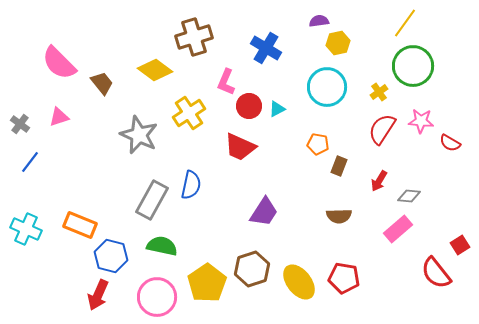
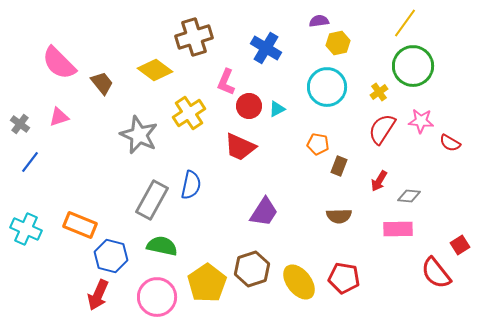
pink rectangle at (398, 229): rotated 40 degrees clockwise
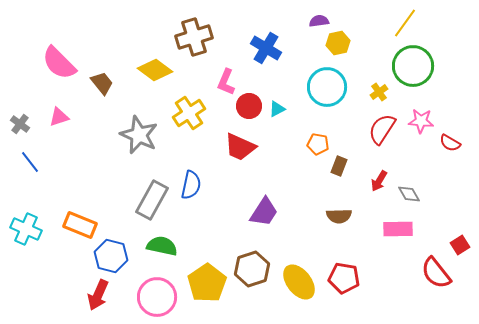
blue line at (30, 162): rotated 75 degrees counterclockwise
gray diamond at (409, 196): moved 2 px up; rotated 55 degrees clockwise
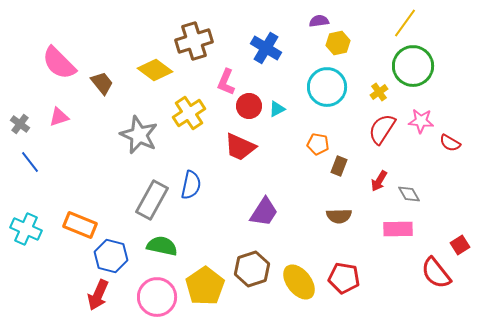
brown cross at (194, 37): moved 4 px down
yellow pentagon at (207, 283): moved 2 px left, 3 px down
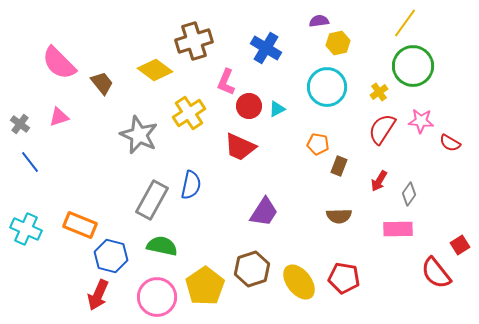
gray diamond at (409, 194): rotated 65 degrees clockwise
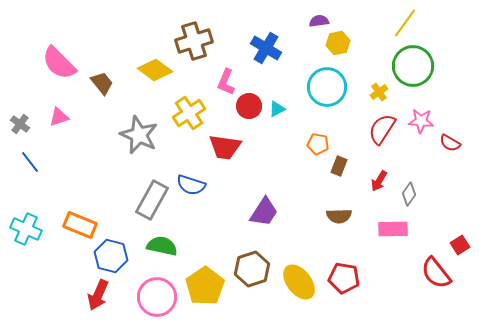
red trapezoid at (240, 147): moved 15 px left; rotated 16 degrees counterclockwise
blue semicircle at (191, 185): rotated 96 degrees clockwise
pink rectangle at (398, 229): moved 5 px left
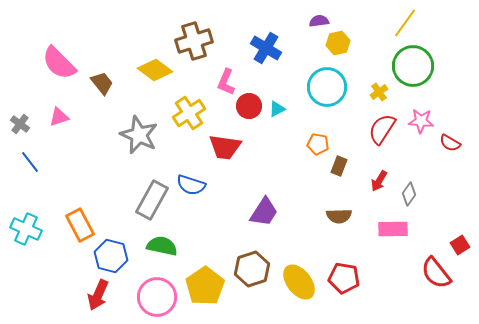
orange rectangle at (80, 225): rotated 40 degrees clockwise
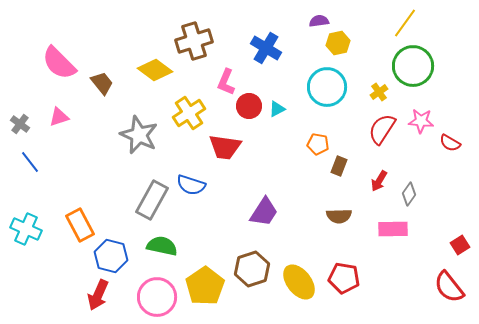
red semicircle at (436, 273): moved 13 px right, 14 px down
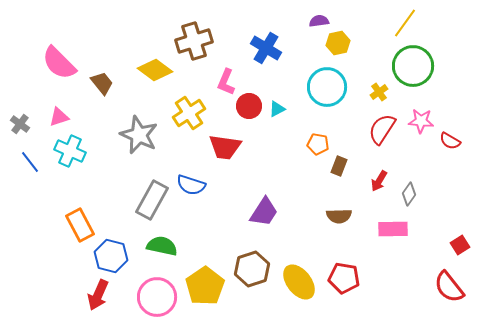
red semicircle at (450, 143): moved 2 px up
cyan cross at (26, 229): moved 44 px right, 78 px up
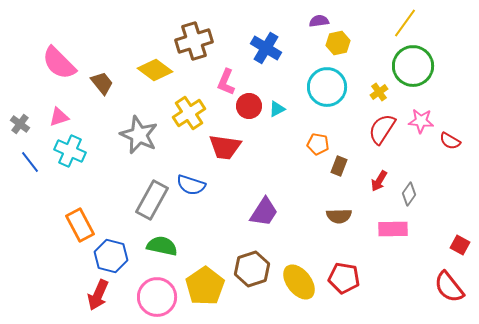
red square at (460, 245): rotated 30 degrees counterclockwise
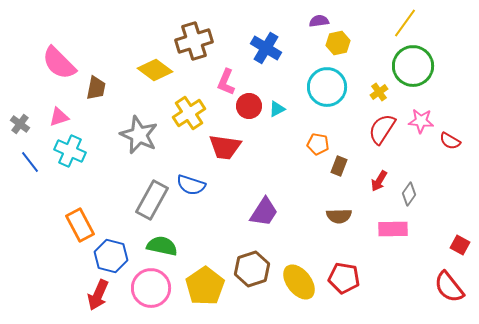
brown trapezoid at (102, 83): moved 6 px left, 5 px down; rotated 50 degrees clockwise
pink circle at (157, 297): moved 6 px left, 9 px up
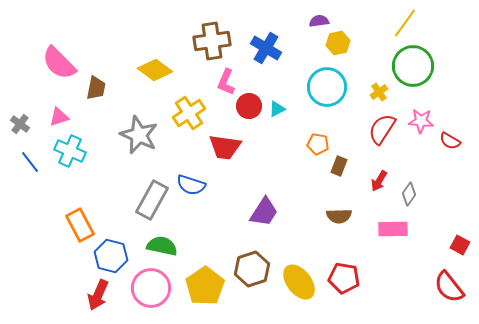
brown cross at (194, 41): moved 18 px right; rotated 9 degrees clockwise
